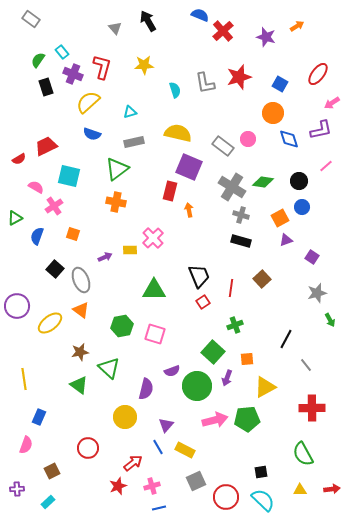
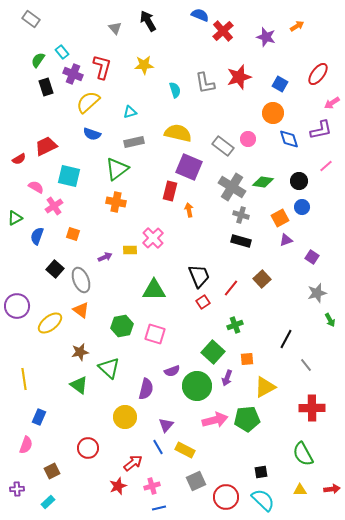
red line at (231, 288): rotated 30 degrees clockwise
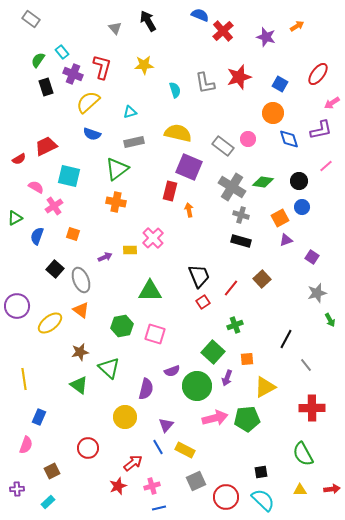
green triangle at (154, 290): moved 4 px left, 1 px down
pink arrow at (215, 420): moved 2 px up
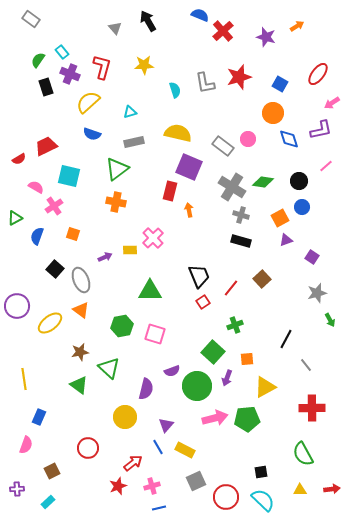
purple cross at (73, 74): moved 3 px left
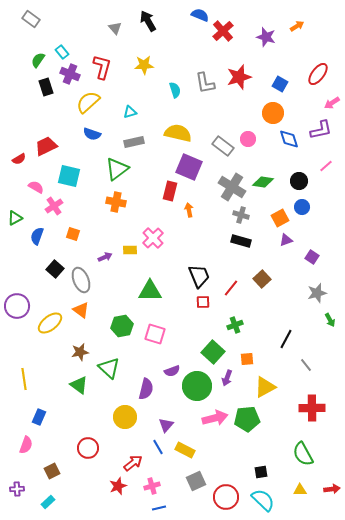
red square at (203, 302): rotated 32 degrees clockwise
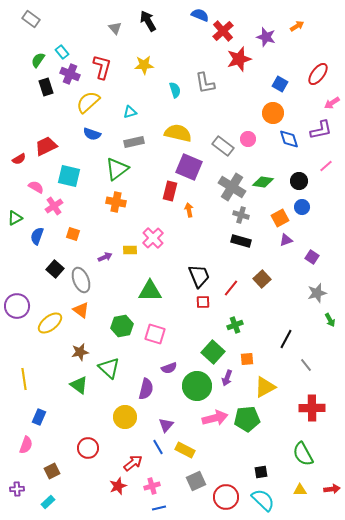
red star at (239, 77): moved 18 px up
purple semicircle at (172, 371): moved 3 px left, 3 px up
